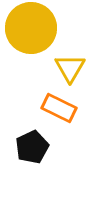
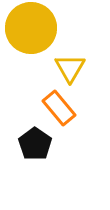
orange rectangle: rotated 24 degrees clockwise
black pentagon: moved 3 px right, 3 px up; rotated 12 degrees counterclockwise
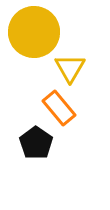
yellow circle: moved 3 px right, 4 px down
black pentagon: moved 1 px right, 1 px up
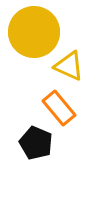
yellow triangle: moved 1 px left, 2 px up; rotated 36 degrees counterclockwise
black pentagon: rotated 12 degrees counterclockwise
